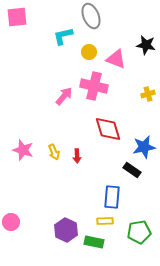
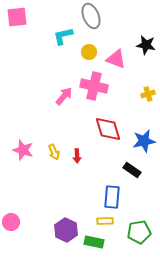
blue star: moved 6 px up
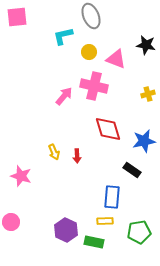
pink star: moved 2 px left, 26 px down
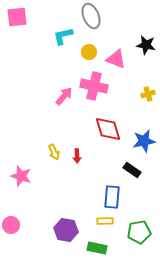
pink circle: moved 3 px down
purple hexagon: rotated 15 degrees counterclockwise
green rectangle: moved 3 px right, 6 px down
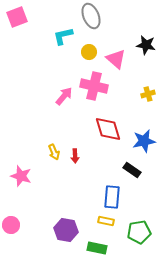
pink square: rotated 15 degrees counterclockwise
pink triangle: rotated 20 degrees clockwise
red arrow: moved 2 px left
yellow rectangle: moved 1 px right; rotated 14 degrees clockwise
